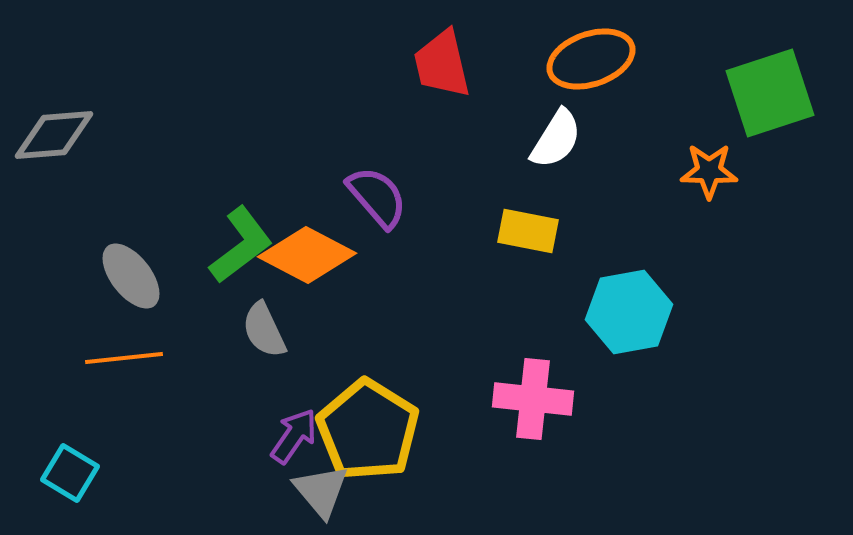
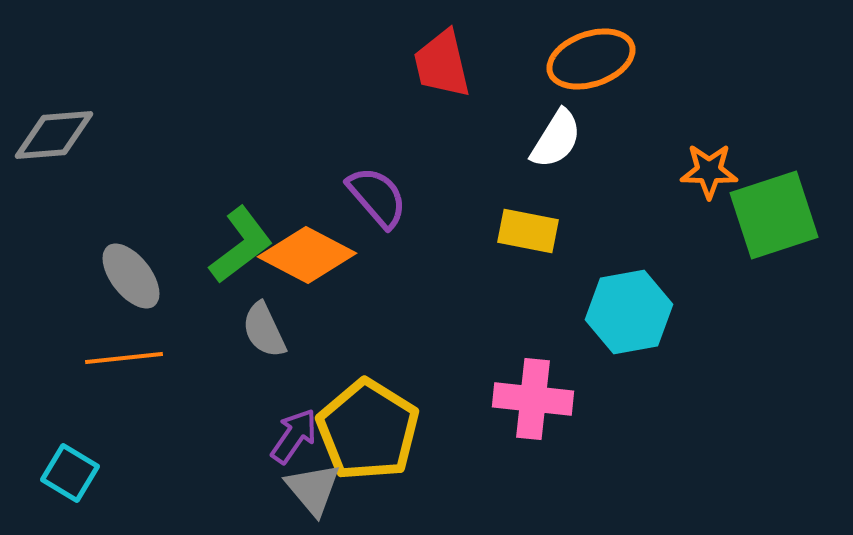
green square: moved 4 px right, 122 px down
gray triangle: moved 8 px left, 2 px up
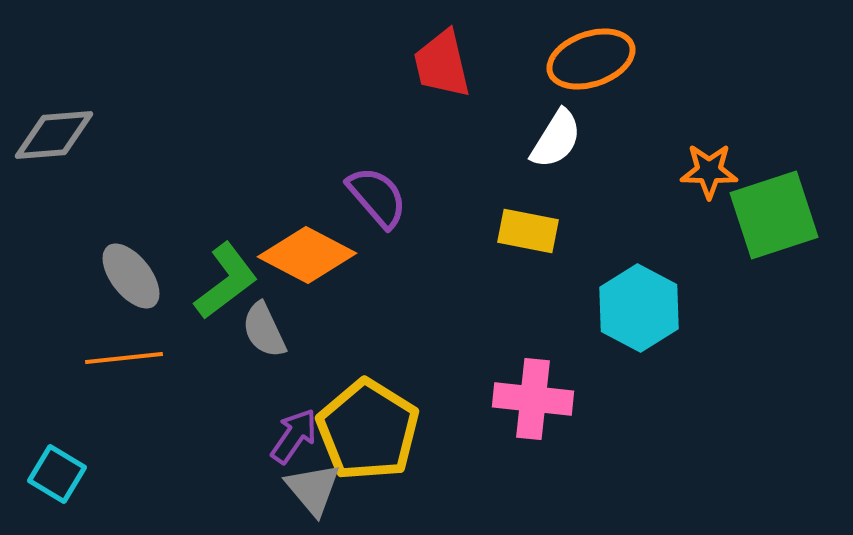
green L-shape: moved 15 px left, 36 px down
cyan hexagon: moved 10 px right, 4 px up; rotated 22 degrees counterclockwise
cyan square: moved 13 px left, 1 px down
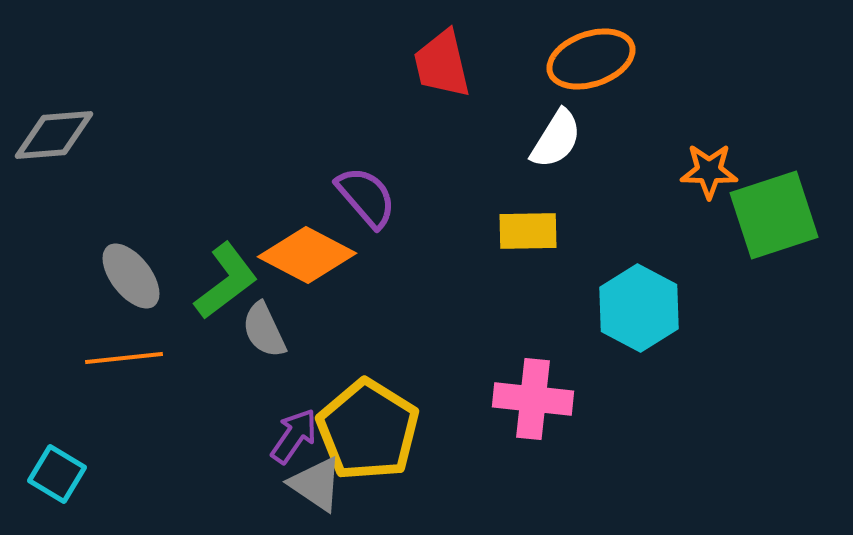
purple semicircle: moved 11 px left
yellow rectangle: rotated 12 degrees counterclockwise
gray triangle: moved 3 px right, 5 px up; rotated 16 degrees counterclockwise
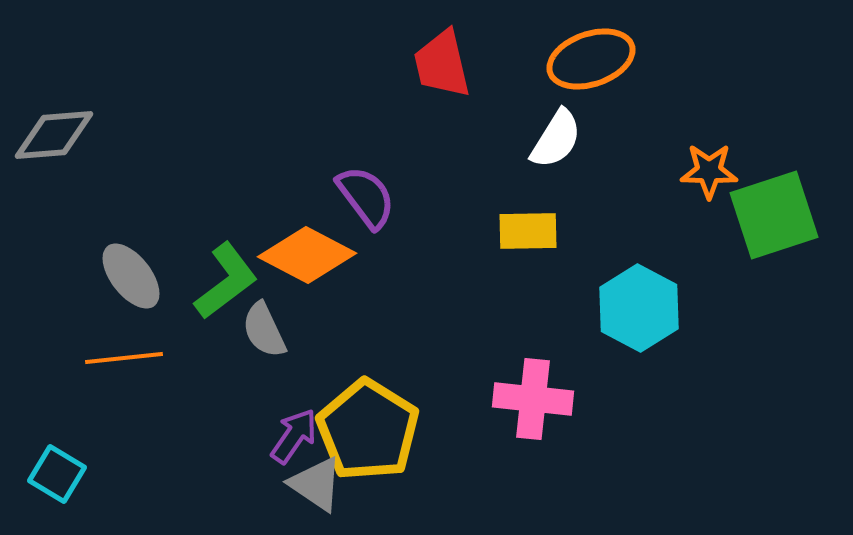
purple semicircle: rotated 4 degrees clockwise
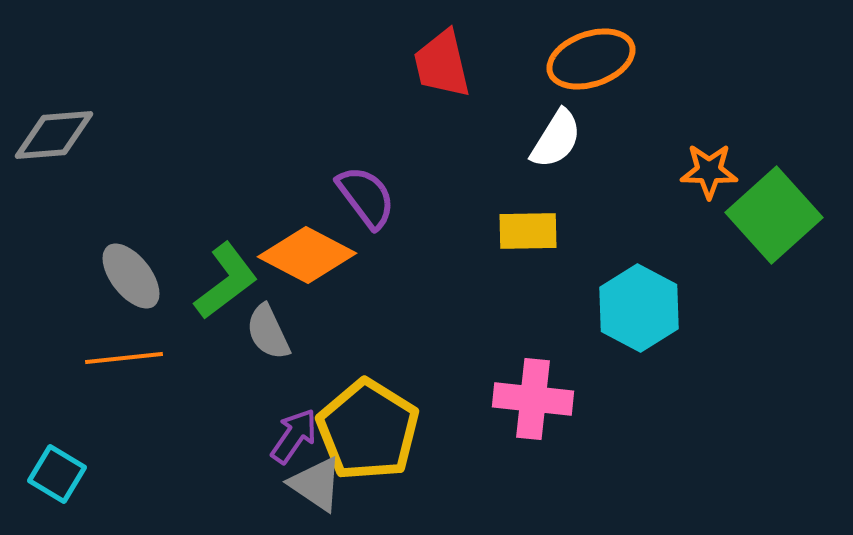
green square: rotated 24 degrees counterclockwise
gray semicircle: moved 4 px right, 2 px down
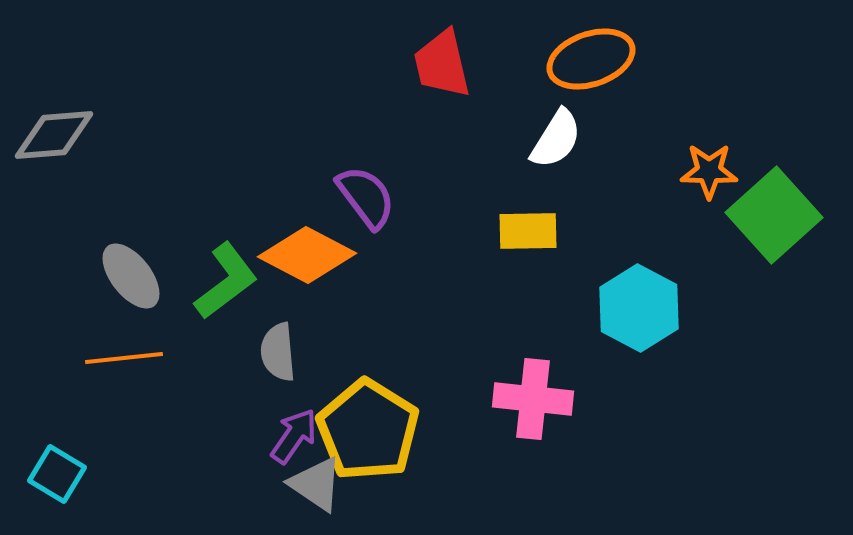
gray semicircle: moved 10 px right, 20 px down; rotated 20 degrees clockwise
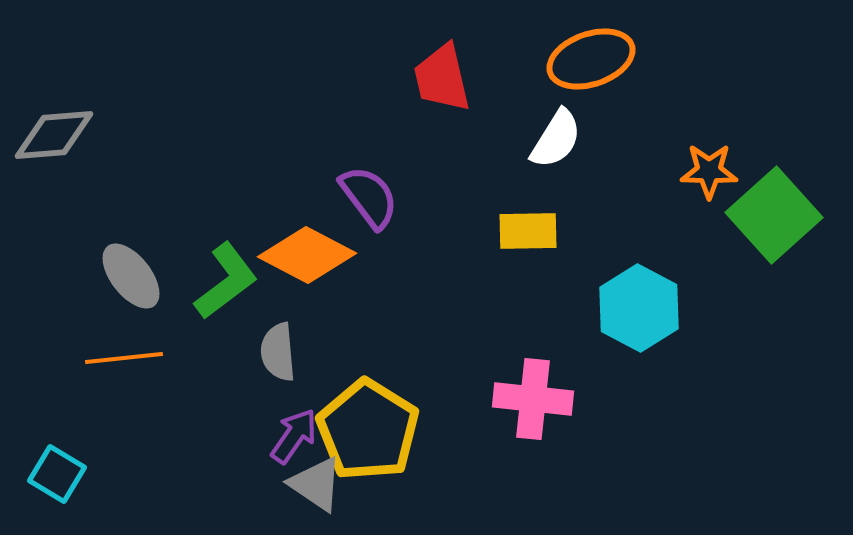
red trapezoid: moved 14 px down
purple semicircle: moved 3 px right
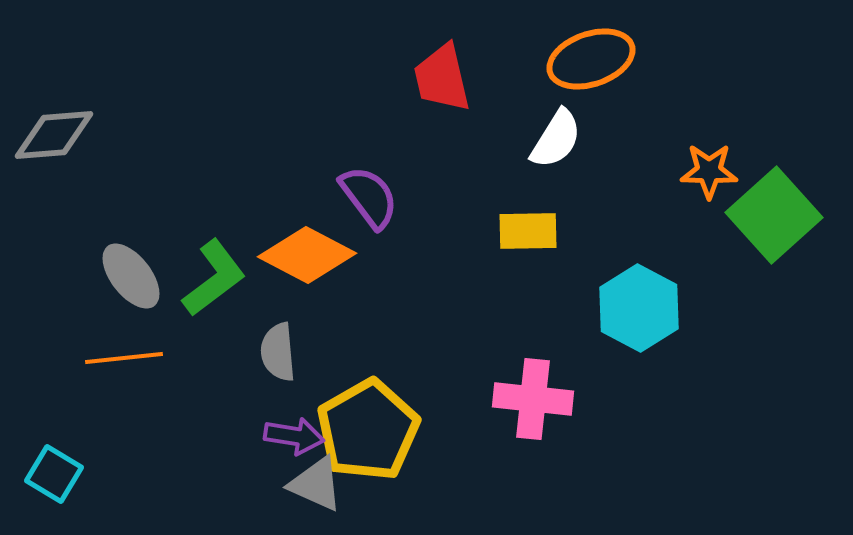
green L-shape: moved 12 px left, 3 px up
yellow pentagon: rotated 10 degrees clockwise
purple arrow: rotated 64 degrees clockwise
cyan square: moved 3 px left
gray triangle: rotated 10 degrees counterclockwise
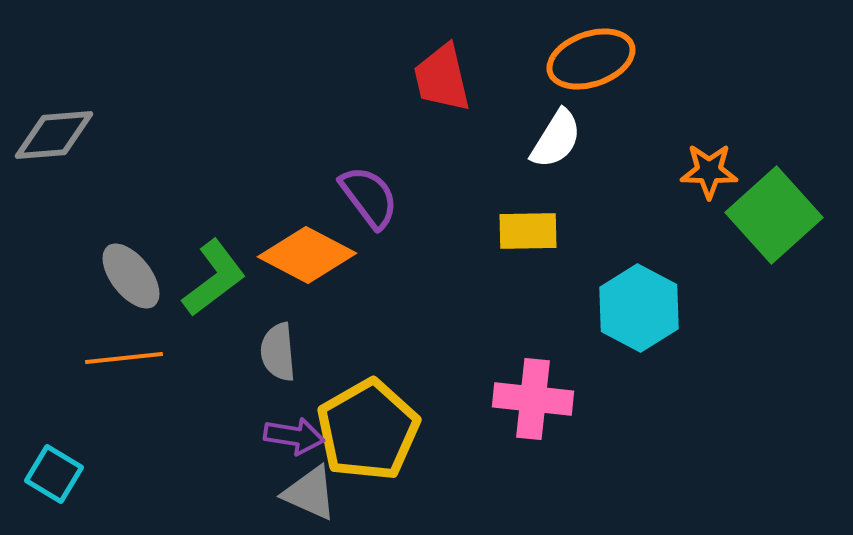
gray triangle: moved 6 px left, 9 px down
